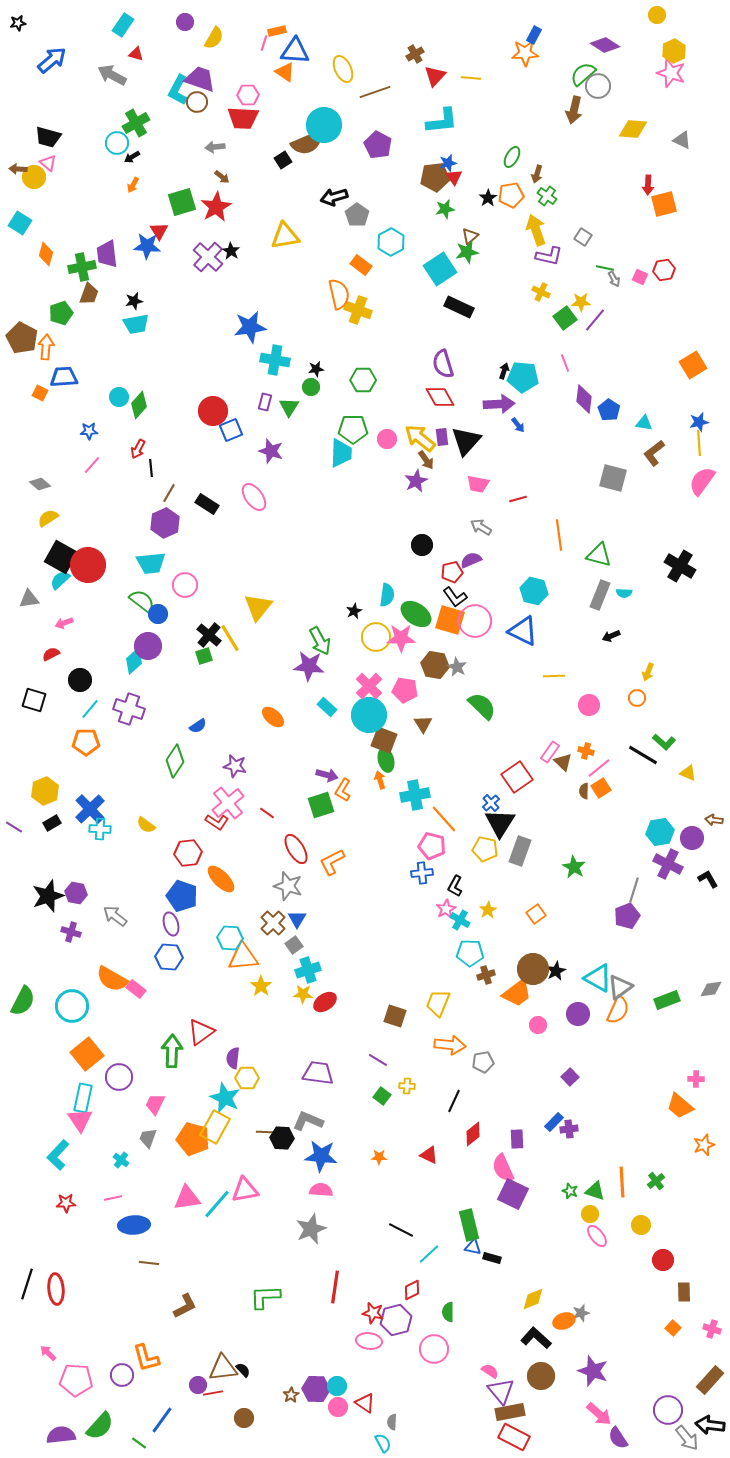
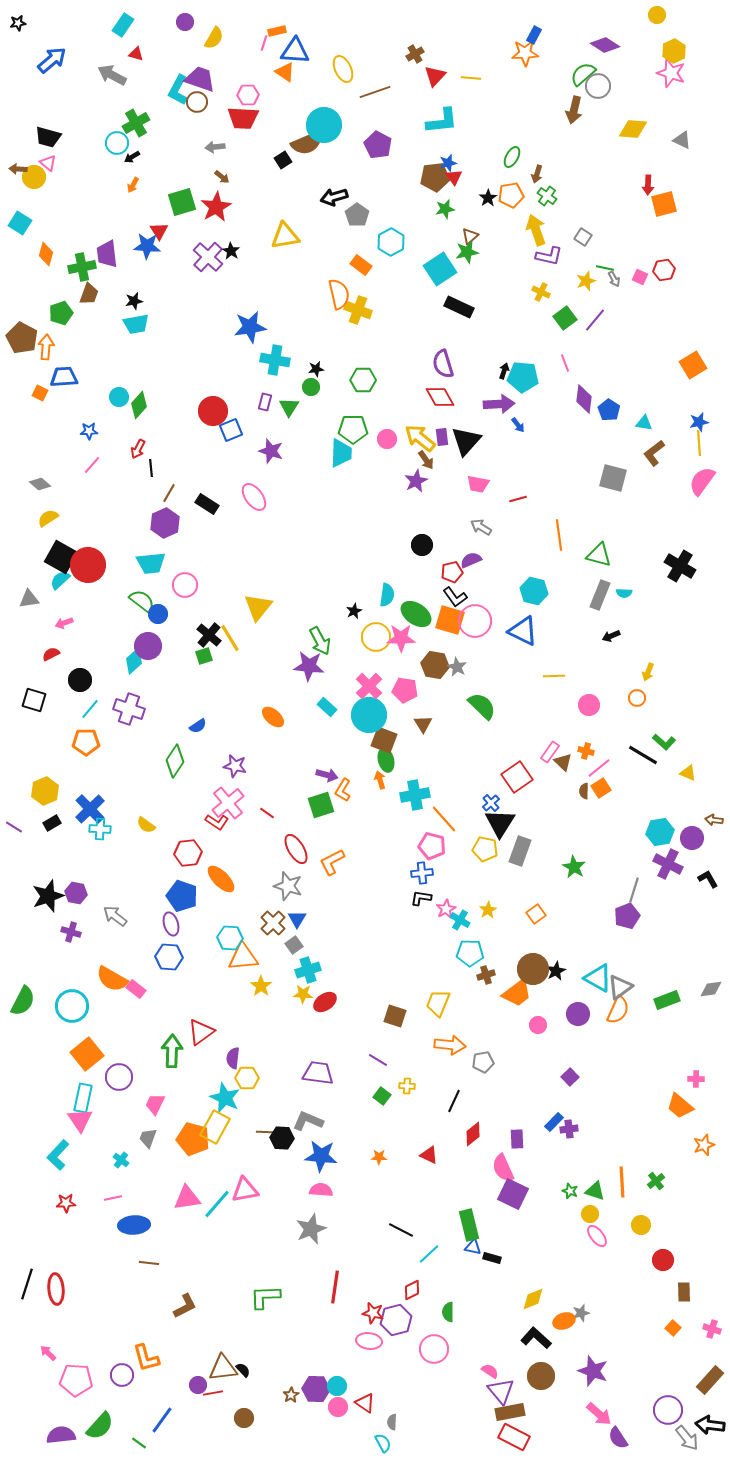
yellow star at (581, 302): moved 5 px right, 21 px up; rotated 18 degrees counterclockwise
black L-shape at (455, 886): moved 34 px left, 12 px down; rotated 70 degrees clockwise
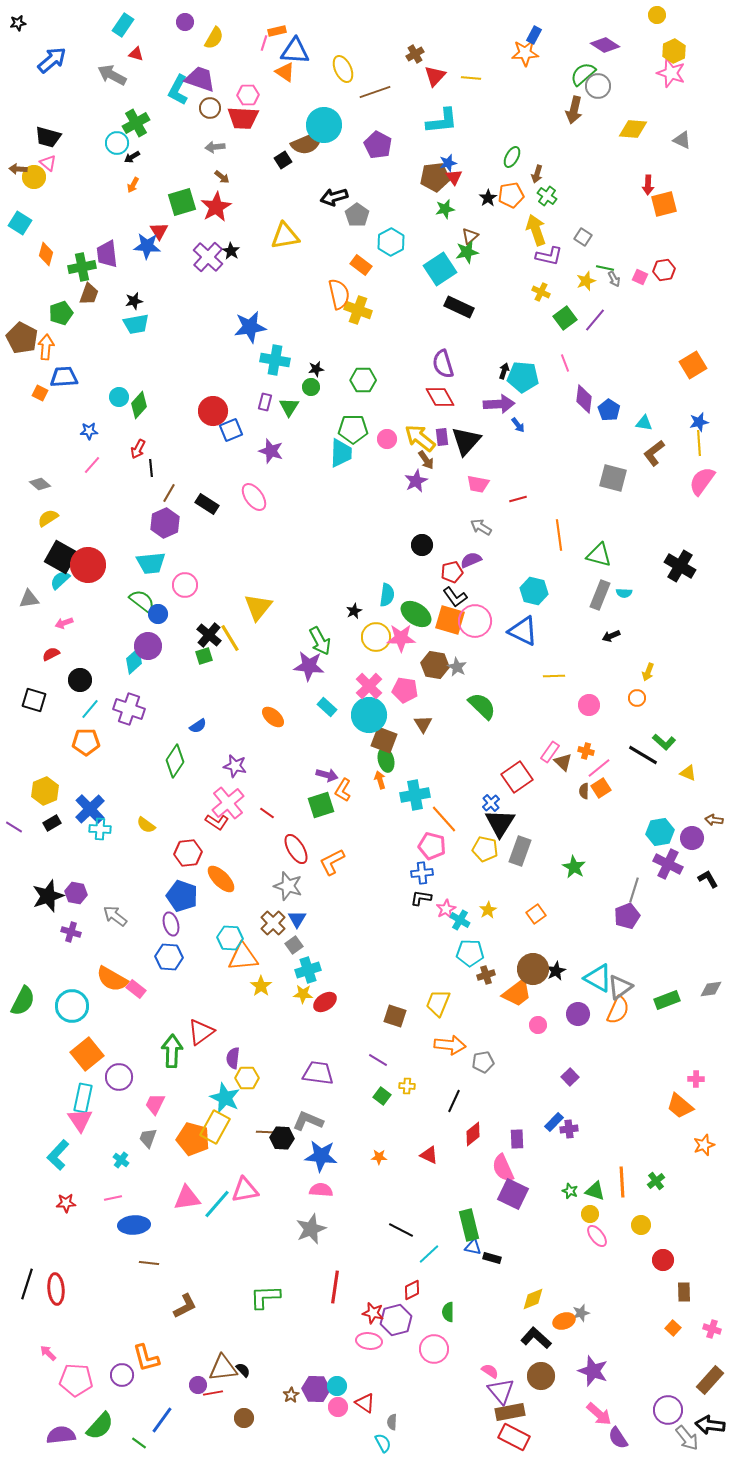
brown circle at (197, 102): moved 13 px right, 6 px down
